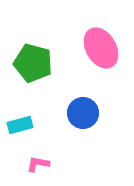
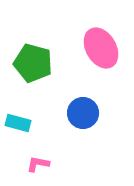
cyan rectangle: moved 2 px left, 2 px up; rotated 30 degrees clockwise
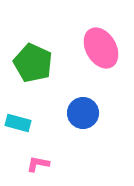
green pentagon: rotated 9 degrees clockwise
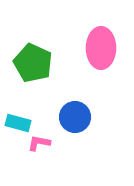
pink ellipse: rotated 30 degrees clockwise
blue circle: moved 8 px left, 4 px down
pink L-shape: moved 1 px right, 21 px up
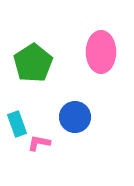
pink ellipse: moved 4 px down
green pentagon: rotated 15 degrees clockwise
cyan rectangle: moved 1 px left, 1 px down; rotated 55 degrees clockwise
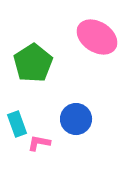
pink ellipse: moved 4 px left, 15 px up; rotated 57 degrees counterclockwise
blue circle: moved 1 px right, 2 px down
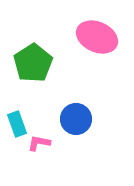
pink ellipse: rotated 9 degrees counterclockwise
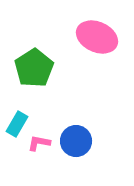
green pentagon: moved 1 px right, 5 px down
blue circle: moved 22 px down
cyan rectangle: rotated 50 degrees clockwise
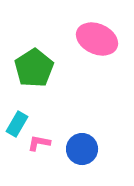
pink ellipse: moved 2 px down
blue circle: moved 6 px right, 8 px down
